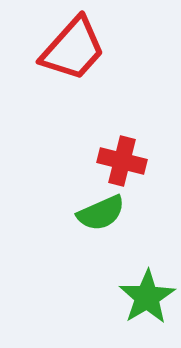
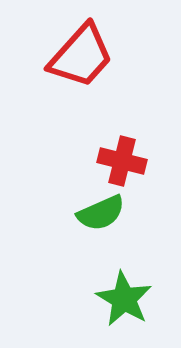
red trapezoid: moved 8 px right, 7 px down
green star: moved 23 px left, 2 px down; rotated 10 degrees counterclockwise
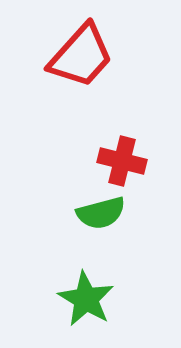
green semicircle: rotated 9 degrees clockwise
green star: moved 38 px left
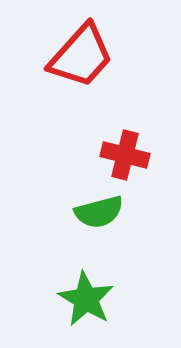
red cross: moved 3 px right, 6 px up
green semicircle: moved 2 px left, 1 px up
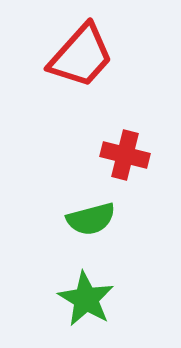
green semicircle: moved 8 px left, 7 px down
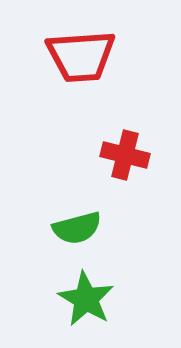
red trapezoid: rotated 44 degrees clockwise
green semicircle: moved 14 px left, 9 px down
